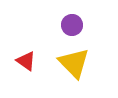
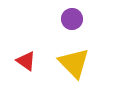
purple circle: moved 6 px up
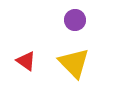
purple circle: moved 3 px right, 1 px down
